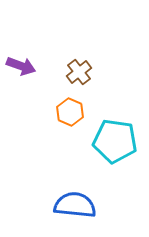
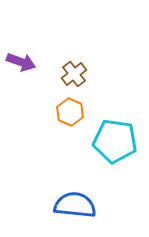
purple arrow: moved 4 px up
brown cross: moved 5 px left, 2 px down
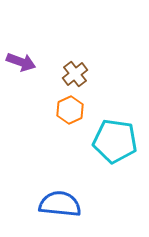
brown cross: moved 1 px right
orange hexagon: moved 2 px up; rotated 12 degrees clockwise
blue semicircle: moved 15 px left, 1 px up
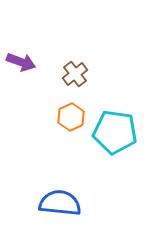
orange hexagon: moved 1 px right, 7 px down
cyan pentagon: moved 9 px up
blue semicircle: moved 1 px up
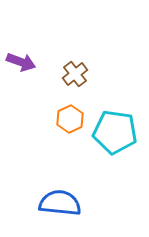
orange hexagon: moved 1 px left, 2 px down
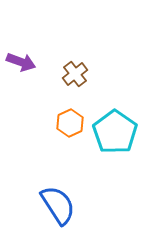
orange hexagon: moved 4 px down
cyan pentagon: rotated 27 degrees clockwise
blue semicircle: moved 2 px left, 2 px down; rotated 51 degrees clockwise
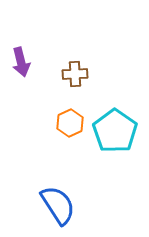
purple arrow: rotated 56 degrees clockwise
brown cross: rotated 35 degrees clockwise
cyan pentagon: moved 1 px up
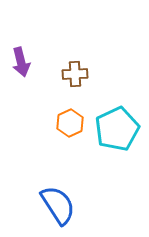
cyan pentagon: moved 2 px right, 2 px up; rotated 12 degrees clockwise
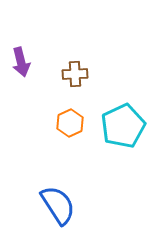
cyan pentagon: moved 6 px right, 3 px up
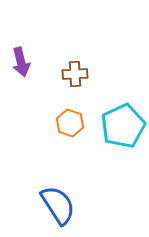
orange hexagon: rotated 16 degrees counterclockwise
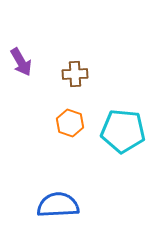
purple arrow: rotated 16 degrees counterclockwise
cyan pentagon: moved 5 px down; rotated 30 degrees clockwise
blue semicircle: rotated 60 degrees counterclockwise
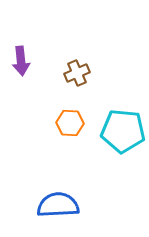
purple arrow: moved 1 px up; rotated 24 degrees clockwise
brown cross: moved 2 px right, 1 px up; rotated 20 degrees counterclockwise
orange hexagon: rotated 16 degrees counterclockwise
